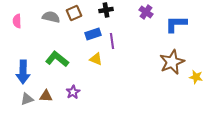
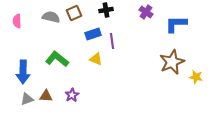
purple star: moved 1 px left, 3 px down
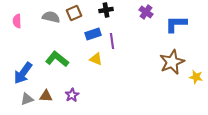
blue arrow: moved 1 px down; rotated 35 degrees clockwise
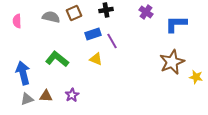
purple line: rotated 21 degrees counterclockwise
blue arrow: rotated 130 degrees clockwise
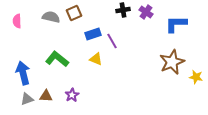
black cross: moved 17 px right
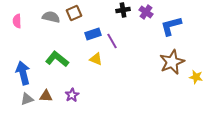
blue L-shape: moved 5 px left, 2 px down; rotated 15 degrees counterclockwise
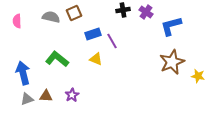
yellow star: moved 2 px right, 1 px up
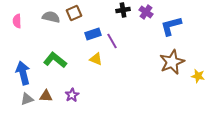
green L-shape: moved 2 px left, 1 px down
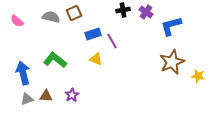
pink semicircle: rotated 48 degrees counterclockwise
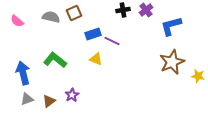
purple cross: moved 2 px up; rotated 16 degrees clockwise
purple line: rotated 35 degrees counterclockwise
brown triangle: moved 3 px right, 5 px down; rotated 40 degrees counterclockwise
